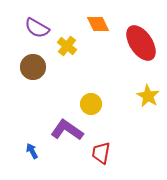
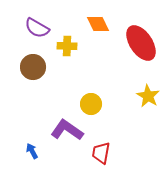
yellow cross: rotated 36 degrees counterclockwise
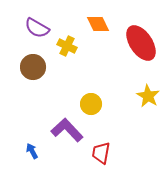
yellow cross: rotated 24 degrees clockwise
purple L-shape: rotated 12 degrees clockwise
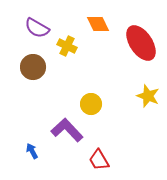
yellow star: rotated 10 degrees counterclockwise
red trapezoid: moved 2 px left, 7 px down; rotated 40 degrees counterclockwise
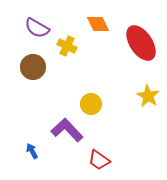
yellow star: rotated 10 degrees clockwise
red trapezoid: rotated 25 degrees counterclockwise
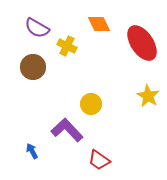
orange diamond: moved 1 px right
red ellipse: moved 1 px right
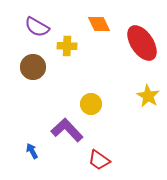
purple semicircle: moved 1 px up
yellow cross: rotated 24 degrees counterclockwise
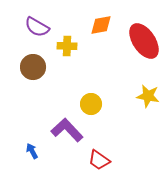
orange diamond: moved 2 px right, 1 px down; rotated 75 degrees counterclockwise
red ellipse: moved 2 px right, 2 px up
yellow star: rotated 20 degrees counterclockwise
